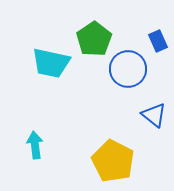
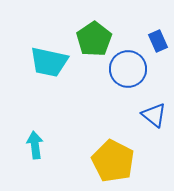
cyan trapezoid: moved 2 px left, 1 px up
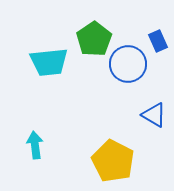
cyan trapezoid: rotated 18 degrees counterclockwise
blue circle: moved 5 px up
blue triangle: rotated 8 degrees counterclockwise
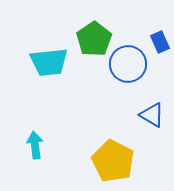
blue rectangle: moved 2 px right, 1 px down
blue triangle: moved 2 px left
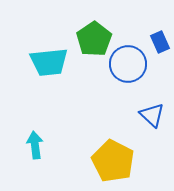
blue triangle: rotated 12 degrees clockwise
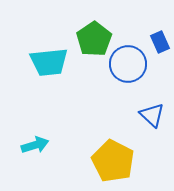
cyan arrow: rotated 80 degrees clockwise
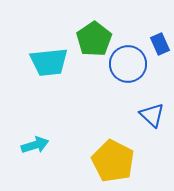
blue rectangle: moved 2 px down
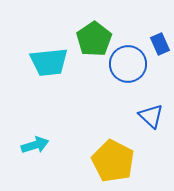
blue triangle: moved 1 px left, 1 px down
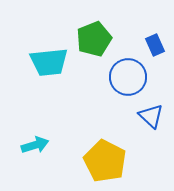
green pentagon: rotated 12 degrees clockwise
blue rectangle: moved 5 px left, 1 px down
blue circle: moved 13 px down
yellow pentagon: moved 8 px left
